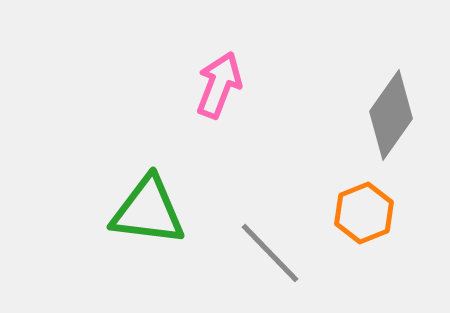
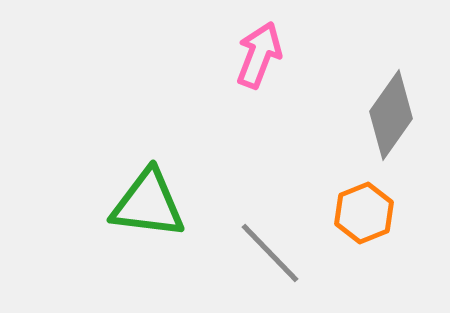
pink arrow: moved 40 px right, 30 px up
green triangle: moved 7 px up
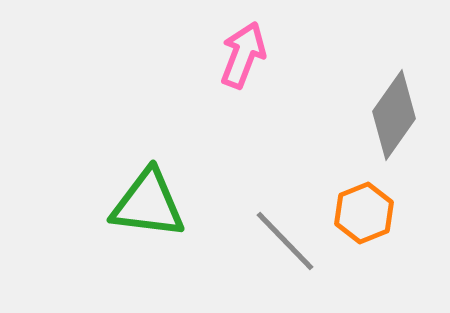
pink arrow: moved 16 px left
gray diamond: moved 3 px right
gray line: moved 15 px right, 12 px up
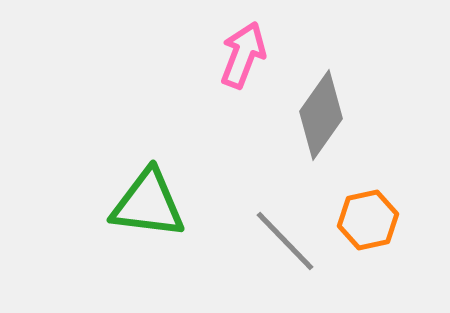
gray diamond: moved 73 px left
orange hexagon: moved 4 px right, 7 px down; rotated 10 degrees clockwise
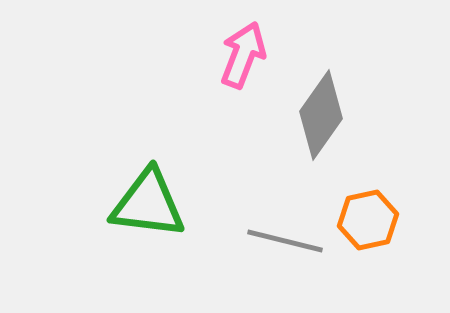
gray line: rotated 32 degrees counterclockwise
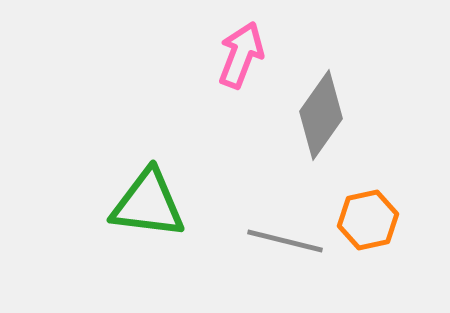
pink arrow: moved 2 px left
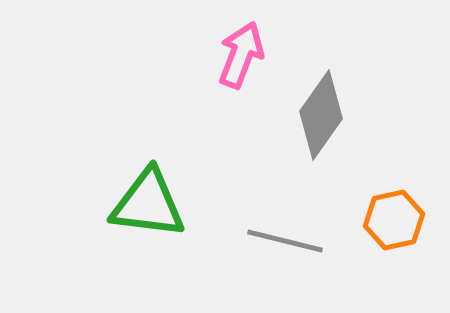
orange hexagon: moved 26 px right
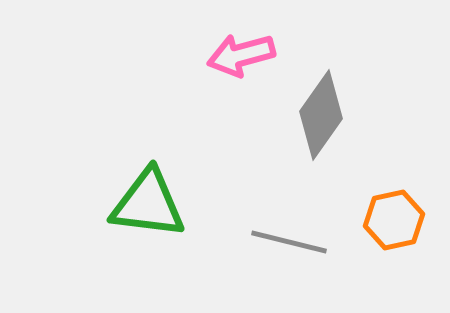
pink arrow: rotated 126 degrees counterclockwise
gray line: moved 4 px right, 1 px down
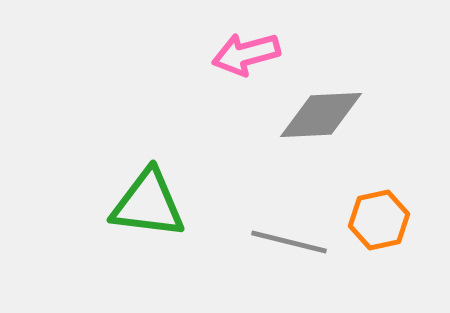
pink arrow: moved 5 px right, 1 px up
gray diamond: rotated 52 degrees clockwise
orange hexagon: moved 15 px left
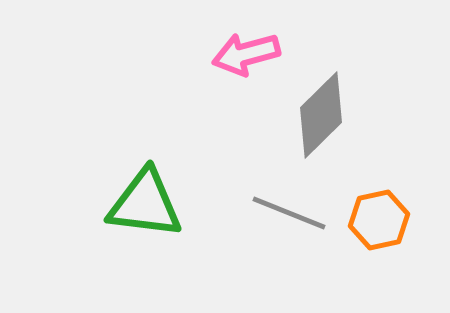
gray diamond: rotated 42 degrees counterclockwise
green triangle: moved 3 px left
gray line: moved 29 px up; rotated 8 degrees clockwise
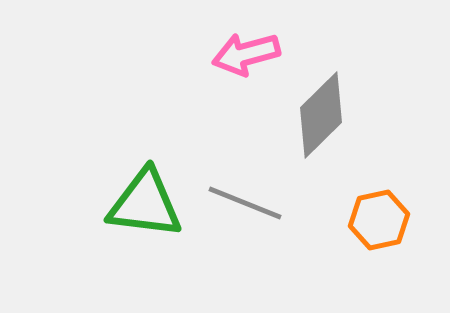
gray line: moved 44 px left, 10 px up
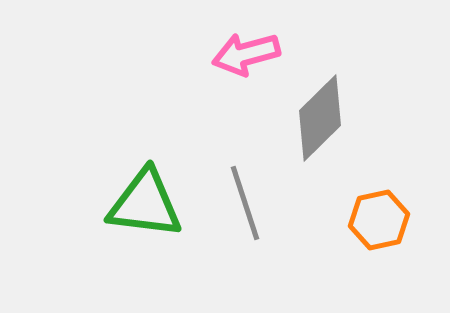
gray diamond: moved 1 px left, 3 px down
gray line: rotated 50 degrees clockwise
